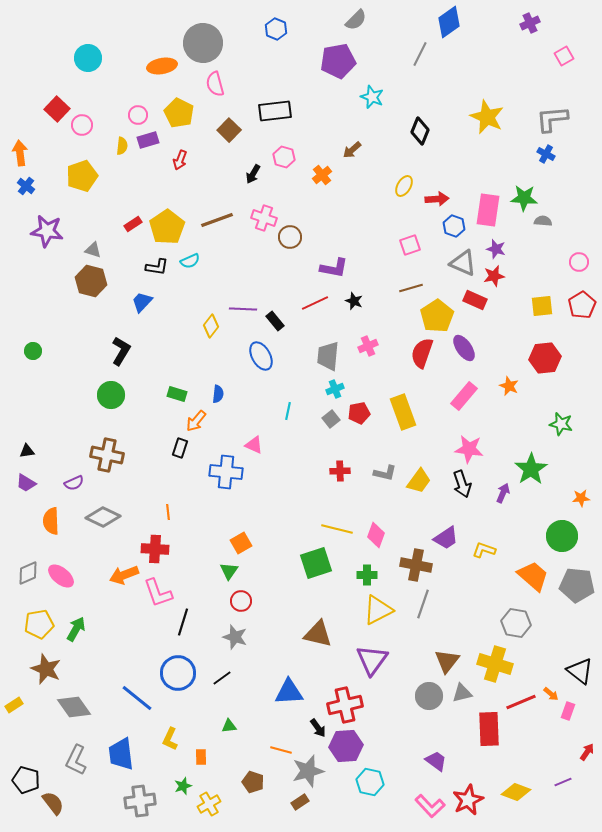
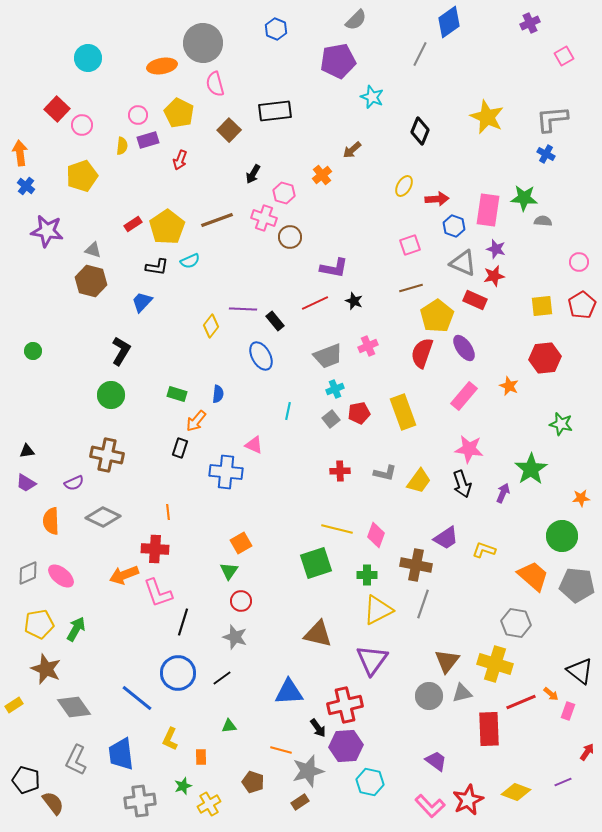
pink hexagon at (284, 157): moved 36 px down
gray trapezoid at (328, 356): rotated 116 degrees counterclockwise
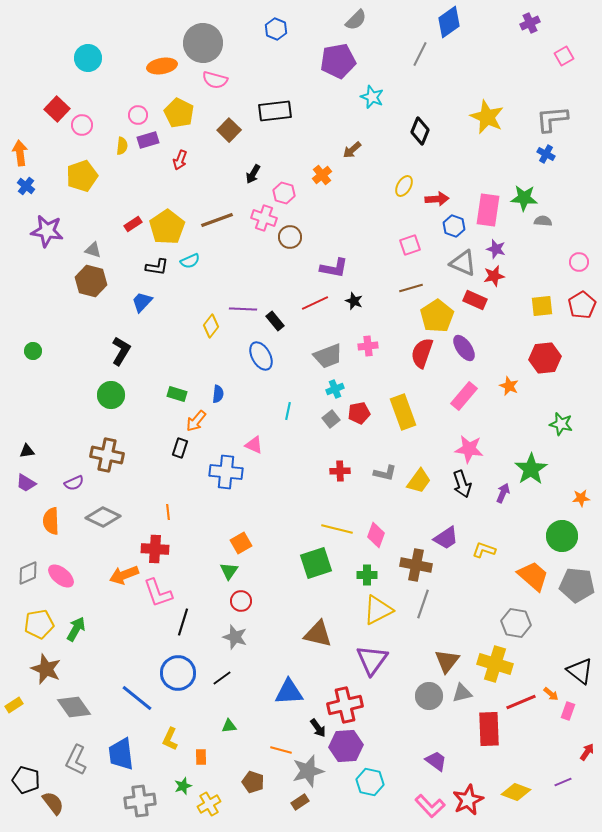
pink semicircle at (215, 84): moved 4 px up; rotated 60 degrees counterclockwise
pink cross at (368, 346): rotated 18 degrees clockwise
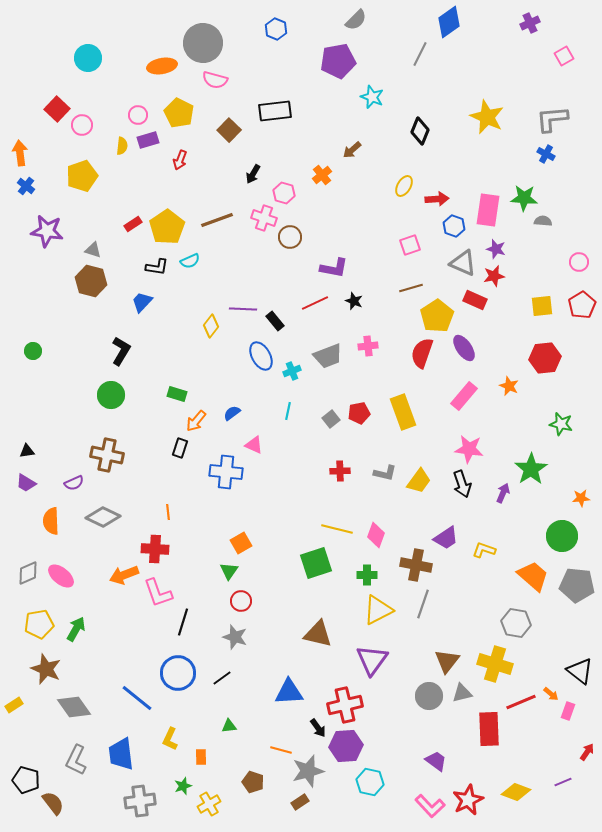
cyan cross at (335, 389): moved 43 px left, 18 px up
blue semicircle at (218, 394): moved 14 px right, 19 px down; rotated 132 degrees counterclockwise
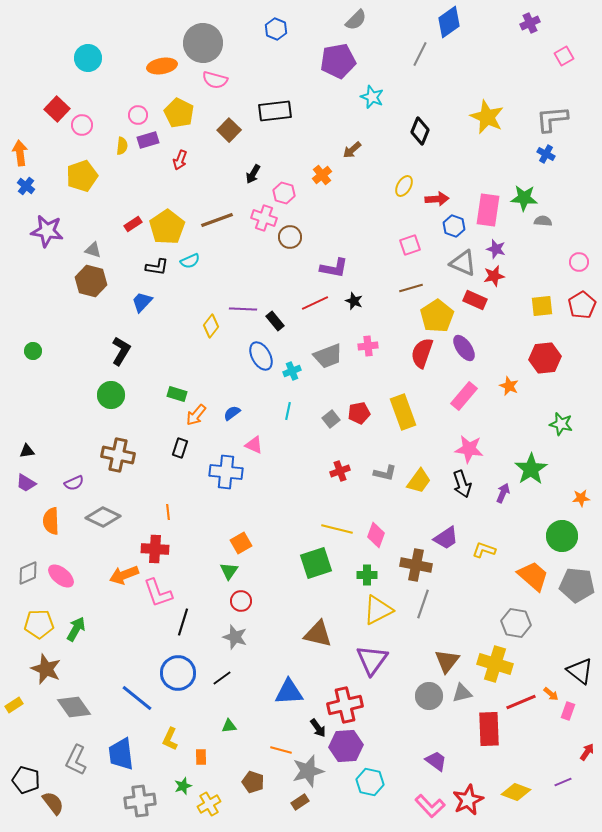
orange arrow at (196, 421): moved 6 px up
brown cross at (107, 455): moved 11 px right
red cross at (340, 471): rotated 18 degrees counterclockwise
yellow pentagon at (39, 624): rotated 8 degrees clockwise
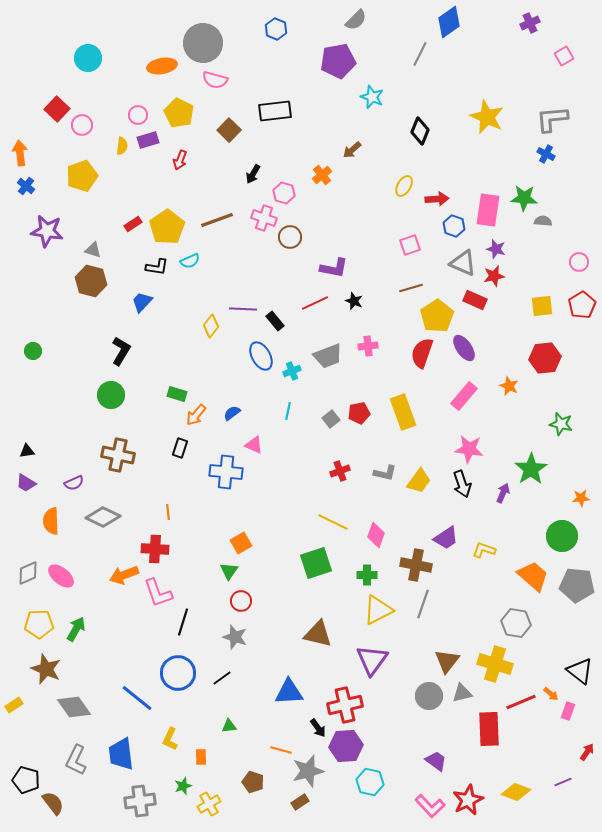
yellow line at (337, 529): moved 4 px left, 7 px up; rotated 12 degrees clockwise
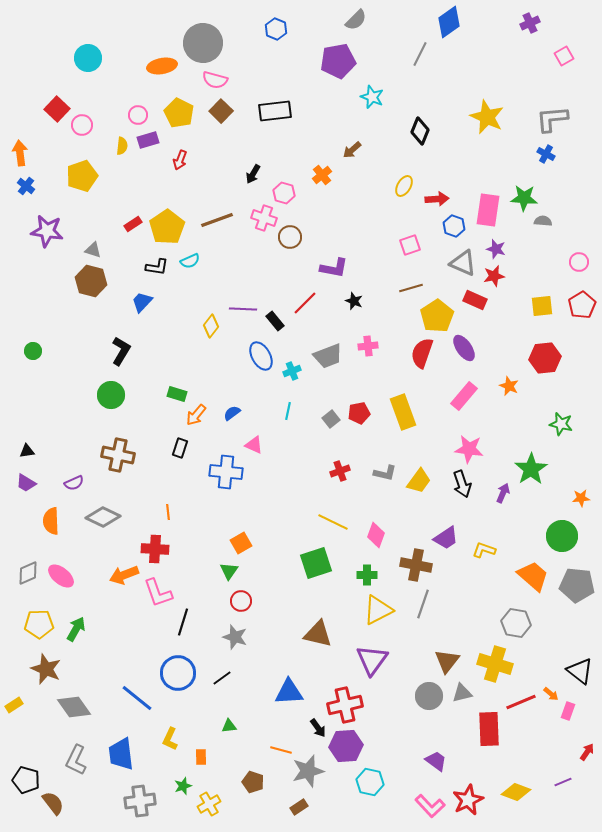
brown square at (229, 130): moved 8 px left, 19 px up
red line at (315, 303): moved 10 px left; rotated 20 degrees counterclockwise
brown rectangle at (300, 802): moved 1 px left, 5 px down
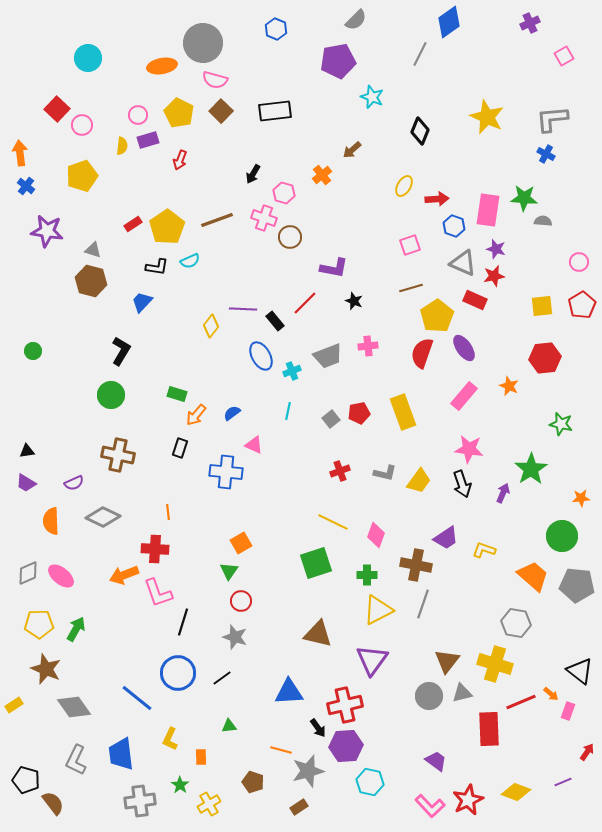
green star at (183, 786): moved 3 px left, 1 px up; rotated 18 degrees counterclockwise
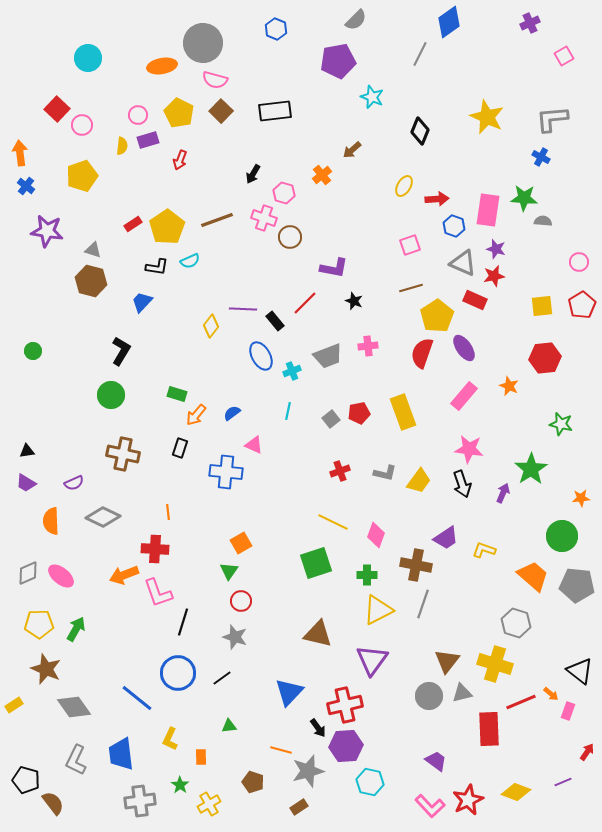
blue cross at (546, 154): moved 5 px left, 3 px down
brown cross at (118, 455): moved 5 px right, 1 px up
gray hexagon at (516, 623): rotated 8 degrees clockwise
blue triangle at (289, 692): rotated 44 degrees counterclockwise
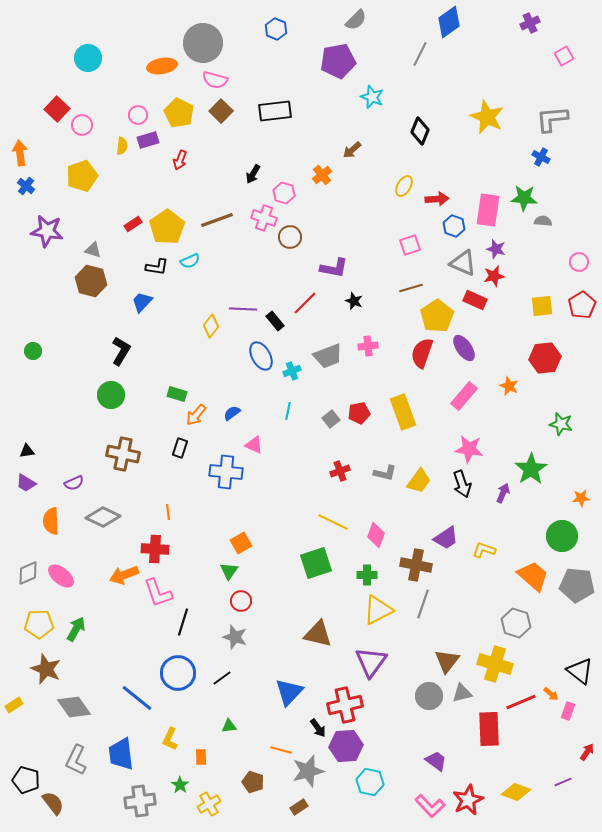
purple triangle at (372, 660): moved 1 px left, 2 px down
